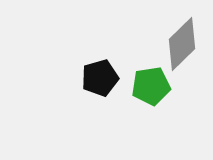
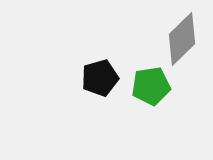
gray diamond: moved 5 px up
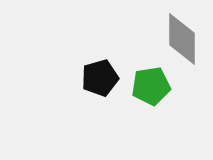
gray diamond: rotated 46 degrees counterclockwise
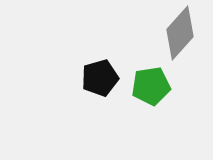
gray diamond: moved 2 px left, 6 px up; rotated 42 degrees clockwise
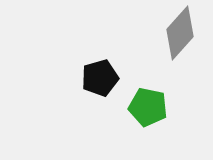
green pentagon: moved 3 px left, 21 px down; rotated 21 degrees clockwise
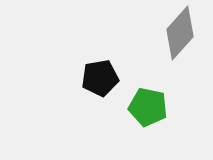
black pentagon: rotated 6 degrees clockwise
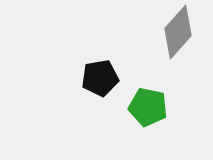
gray diamond: moved 2 px left, 1 px up
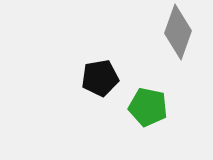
gray diamond: rotated 22 degrees counterclockwise
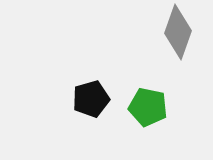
black pentagon: moved 9 px left, 21 px down; rotated 6 degrees counterclockwise
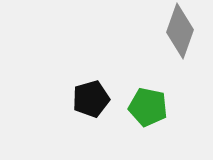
gray diamond: moved 2 px right, 1 px up
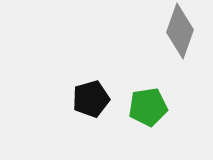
green pentagon: rotated 21 degrees counterclockwise
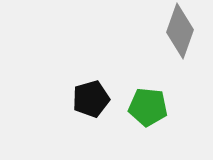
green pentagon: rotated 15 degrees clockwise
